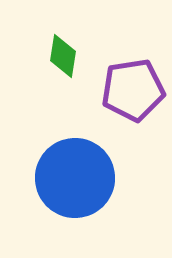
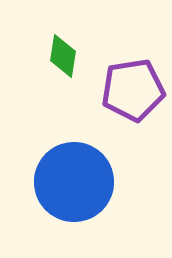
blue circle: moved 1 px left, 4 px down
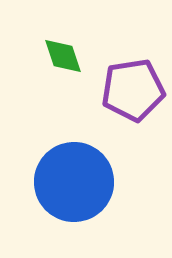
green diamond: rotated 27 degrees counterclockwise
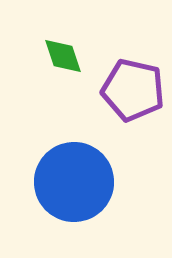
purple pentagon: rotated 22 degrees clockwise
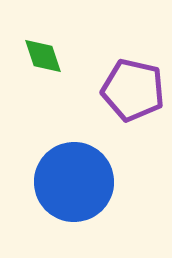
green diamond: moved 20 px left
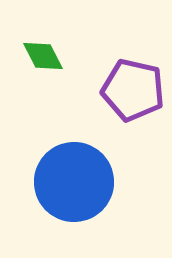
green diamond: rotated 9 degrees counterclockwise
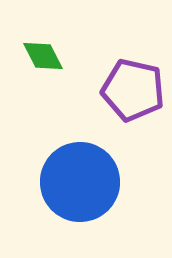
blue circle: moved 6 px right
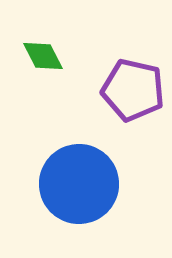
blue circle: moved 1 px left, 2 px down
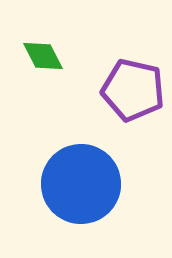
blue circle: moved 2 px right
